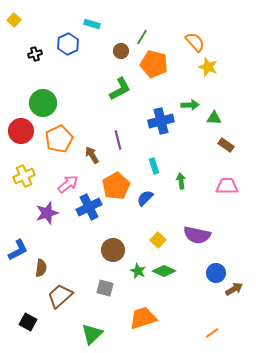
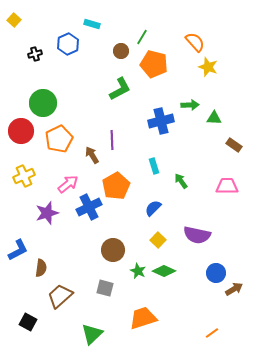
purple line at (118, 140): moved 6 px left; rotated 12 degrees clockwise
brown rectangle at (226, 145): moved 8 px right
green arrow at (181, 181): rotated 28 degrees counterclockwise
blue semicircle at (145, 198): moved 8 px right, 10 px down
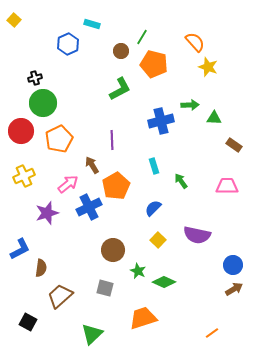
black cross at (35, 54): moved 24 px down
brown arrow at (92, 155): moved 10 px down
blue L-shape at (18, 250): moved 2 px right, 1 px up
green diamond at (164, 271): moved 11 px down
blue circle at (216, 273): moved 17 px right, 8 px up
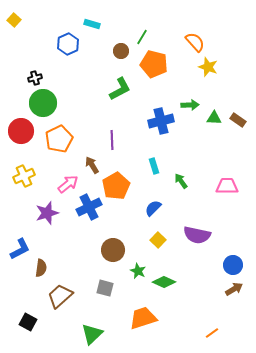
brown rectangle at (234, 145): moved 4 px right, 25 px up
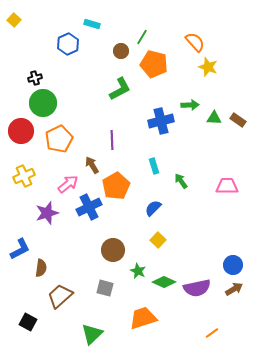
purple semicircle at (197, 235): moved 53 px down; rotated 24 degrees counterclockwise
